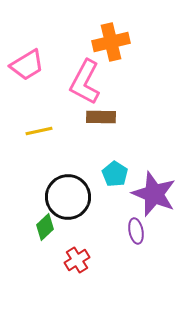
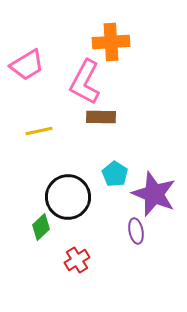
orange cross: rotated 9 degrees clockwise
green diamond: moved 4 px left
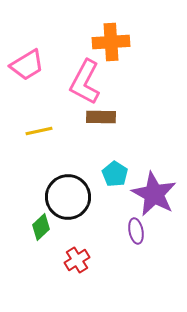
purple star: rotated 6 degrees clockwise
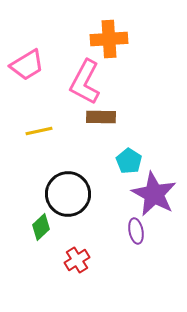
orange cross: moved 2 px left, 3 px up
cyan pentagon: moved 14 px right, 13 px up
black circle: moved 3 px up
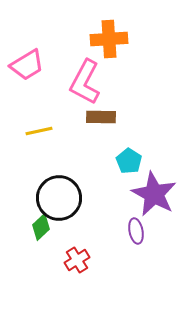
black circle: moved 9 px left, 4 px down
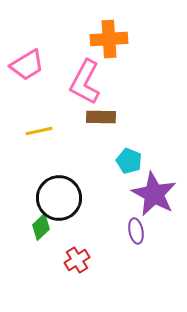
cyan pentagon: rotated 10 degrees counterclockwise
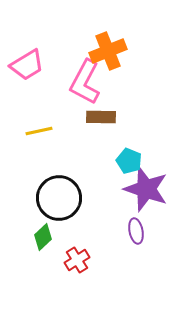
orange cross: moved 1 px left, 12 px down; rotated 18 degrees counterclockwise
purple star: moved 8 px left, 5 px up; rotated 9 degrees counterclockwise
green diamond: moved 2 px right, 10 px down
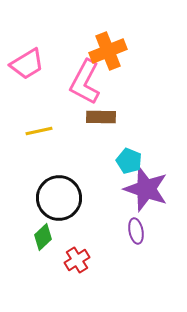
pink trapezoid: moved 1 px up
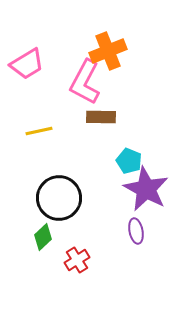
purple star: rotated 9 degrees clockwise
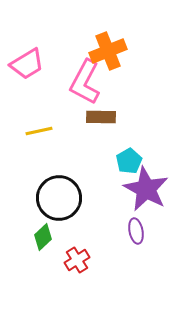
cyan pentagon: rotated 20 degrees clockwise
